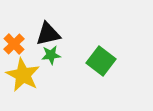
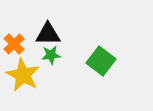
black triangle: rotated 12 degrees clockwise
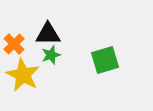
green star: rotated 12 degrees counterclockwise
green square: moved 4 px right, 1 px up; rotated 36 degrees clockwise
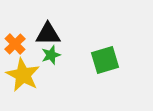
orange cross: moved 1 px right
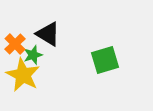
black triangle: rotated 32 degrees clockwise
green star: moved 18 px left
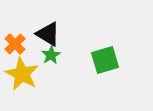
green star: moved 18 px right; rotated 12 degrees counterclockwise
yellow star: moved 1 px left, 1 px up
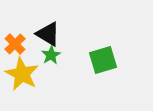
green square: moved 2 px left
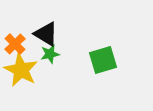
black triangle: moved 2 px left
green star: moved 1 px left, 1 px up; rotated 18 degrees clockwise
yellow star: moved 1 px left, 4 px up
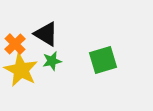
green star: moved 2 px right, 7 px down
